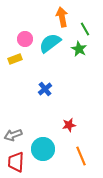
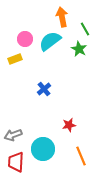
cyan semicircle: moved 2 px up
blue cross: moved 1 px left
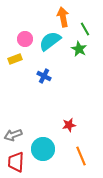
orange arrow: moved 1 px right
blue cross: moved 13 px up; rotated 24 degrees counterclockwise
